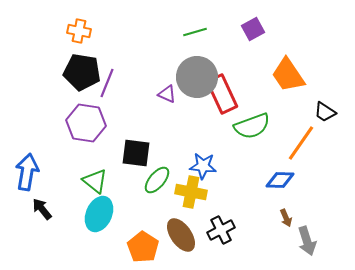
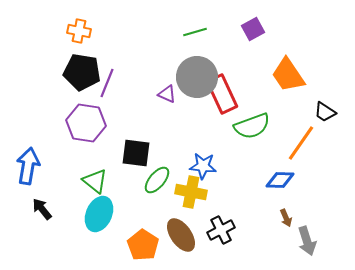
blue arrow: moved 1 px right, 6 px up
orange pentagon: moved 2 px up
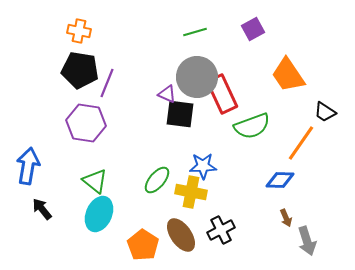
black pentagon: moved 2 px left, 2 px up
black square: moved 44 px right, 39 px up
blue star: rotated 8 degrees counterclockwise
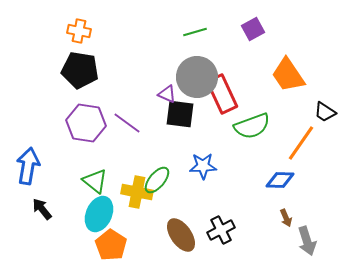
purple line: moved 20 px right, 40 px down; rotated 76 degrees counterclockwise
yellow cross: moved 54 px left
orange pentagon: moved 32 px left
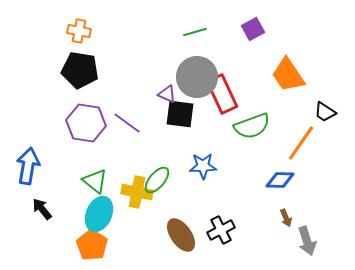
orange pentagon: moved 19 px left
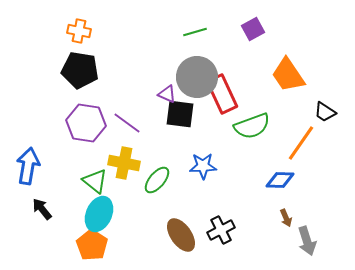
yellow cross: moved 13 px left, 29 px up
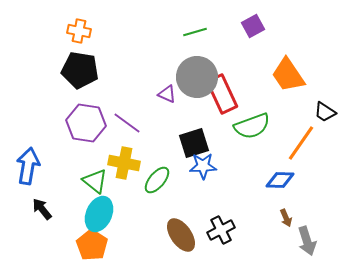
purple square: moved 3 px up
black square: moved 14 px right, 29 px down; rotated 24 degrees counterclockwise
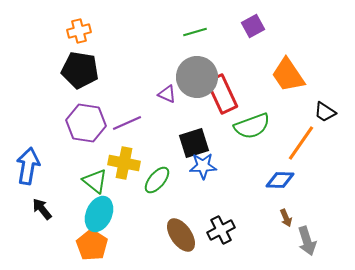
orange cross: rotated 25 degrees counterclockwise
purple line: rotated 60 degrees counterclockwise
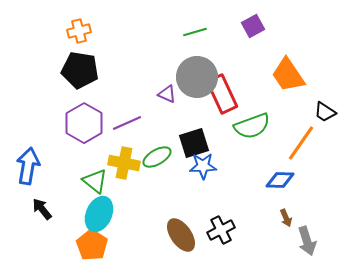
purple hexagon: moved 2 px left; rotated 21 degrees clockwise
green ellipse: moved 23 px up; rotated 20 degrees clockwise
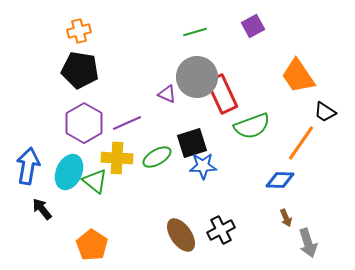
orange trapezoid: moved 10 px right, 1 px down
black square: moved 2 px left
yellow cross: moved 7 px left, 5 px up; rotated 8 degrees counterclockwise
cyan ellipse: moved 30 px left, 42 px up
gray arrow: moved 1 px right, 2 px down
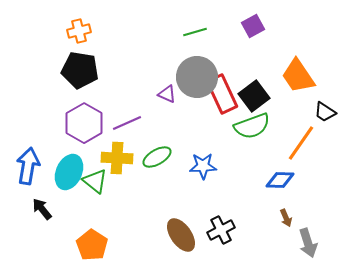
black square: moved 62 px right, 47 px up; rotated 20 degrees counterclockwise
